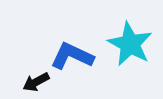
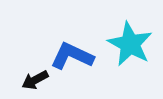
black arrow: moved 1 px left, 2 px up
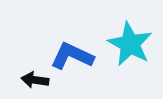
black arrow: rotated 36 degrees clockwise
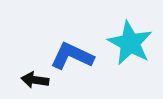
cyan star: moved 1 px up
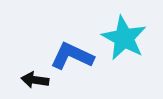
cyan star: moved 6 px left, 5 px up
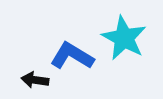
blue L-shape: rotated 6 degrees clockwise
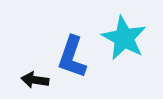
blue L-shape: moved 1 px down; rotated 102 degrees counterclockwise
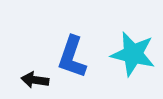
cyan star: moved 9 px right, 16 px down; rotated 15 degrees counterclockwise
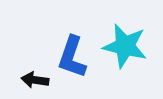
cyan star: moved 8 px left, 8 px up
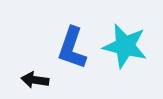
blue L-shape: moved 9 px up
